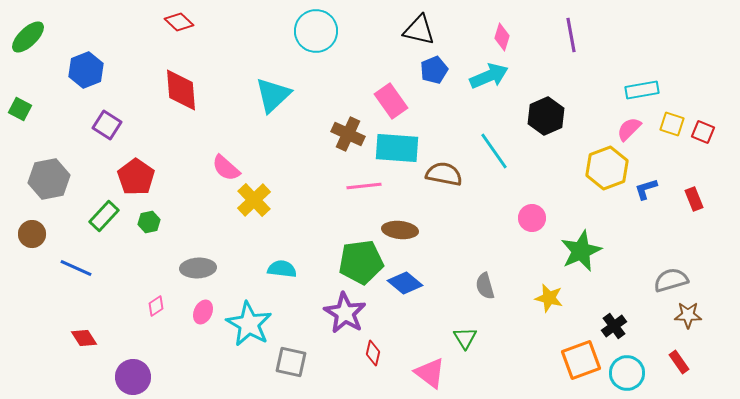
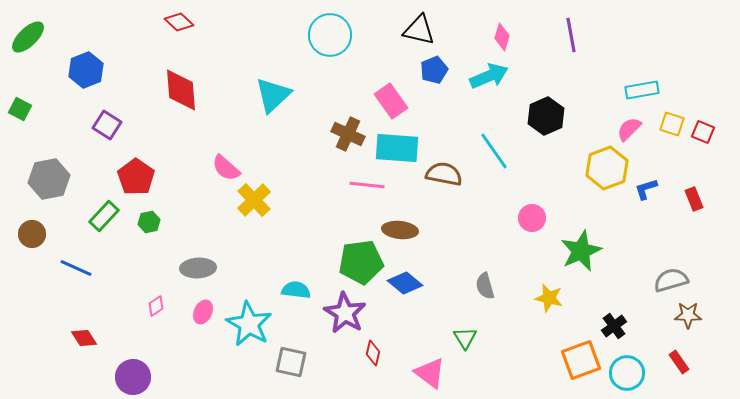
cyan circle at (316, 31): moved 14 px right, 4 px down
pink line at (364, 186): moved 3 px right, 1 px up; rotated 12 degrees clockwise
cyan semicircle at (282, 269): moved 14 px right, 21 px down
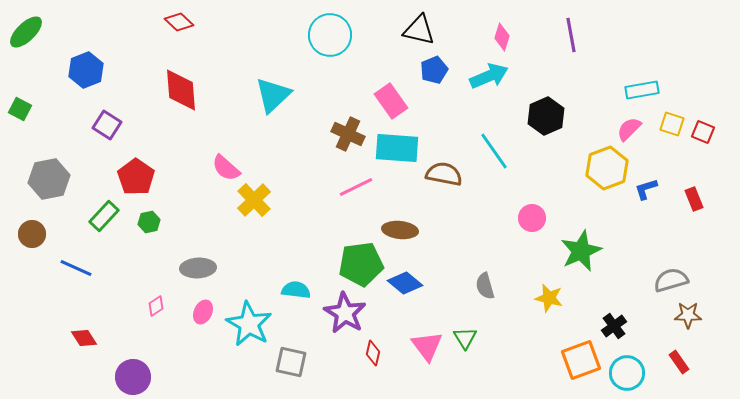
green ellipse at (28, 37): moved 2 px left, 5 px up
pink line at (367, 185): moved 11 px left, 2 px down; rotated 32 degrees counterclockwise
green pentagon at (361, 262): moved 2 px down
pink triangle at (430, 373): moved 3 px left, 27 px up; rotated 16 degrees clockwise
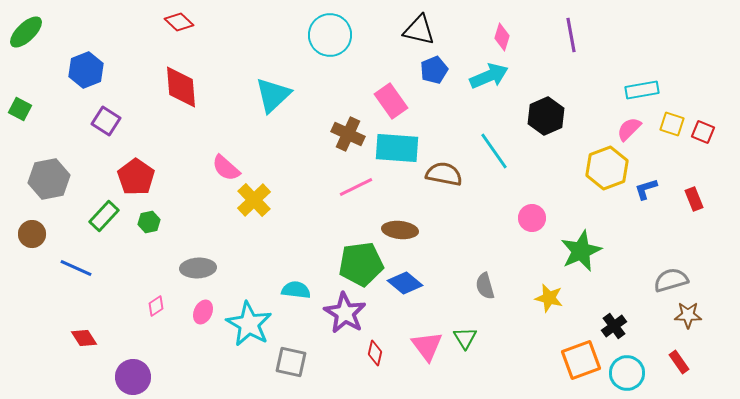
red diamond at (181, 90): moved 3 px up
purple square at (107, 125): moved 1 px left, 4 px up
red diamond at (373, 353): moved 2 px right
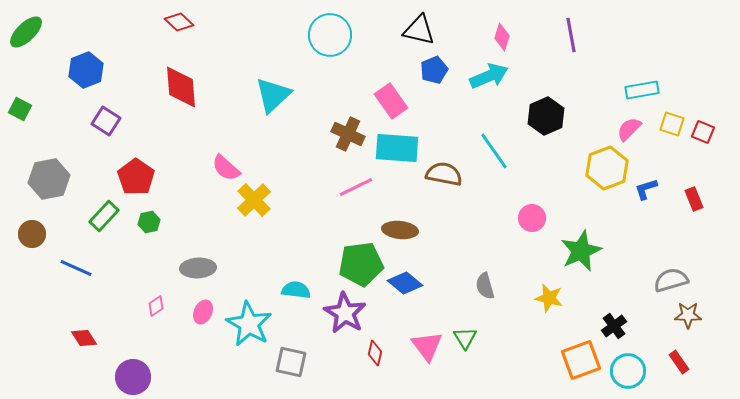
cyan circle at (627, 373): moved 1 px right, 2 px up
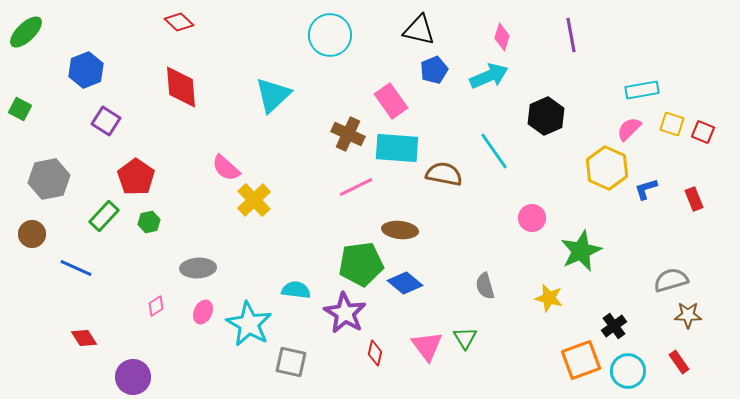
yellow hexagon at (607, 168): rotated 15 degrees counterclockwise
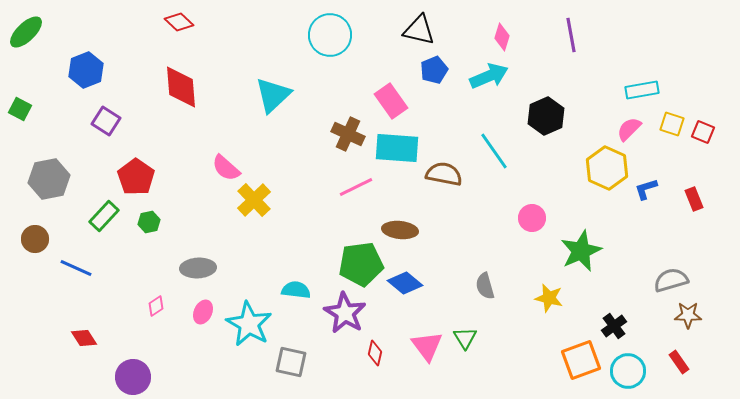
brown circle at (32, 234): moved 3 px right, 5 px down
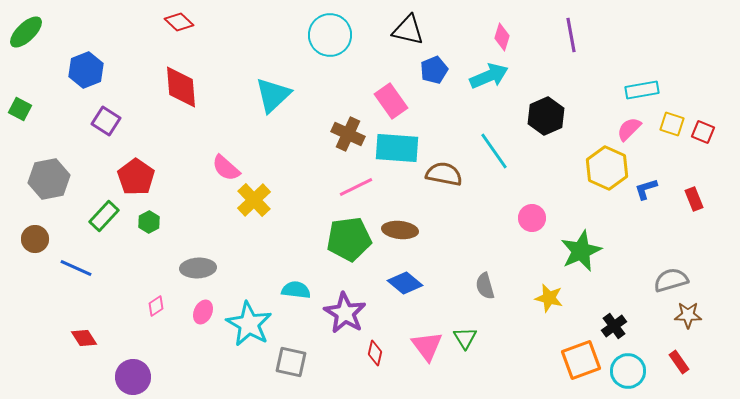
black triangle at (419, 30): moved 11 px left
green hexagon at (149, 222): rotated 15 degrees counterclockwise
green pentagon at (361, 264): moved 12 px left, 25 px up
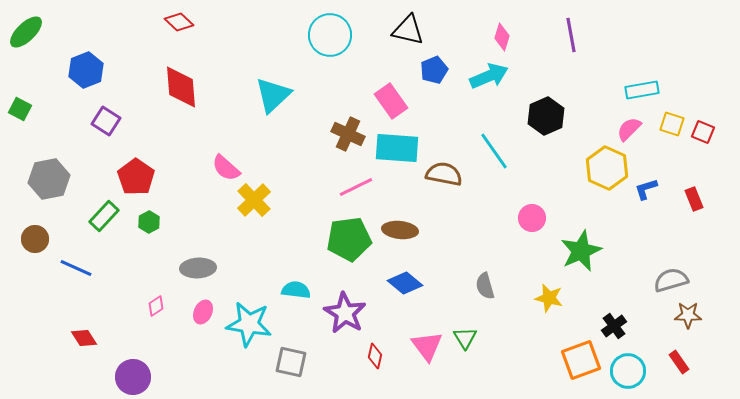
cyan star at (249, 324): rotated 21 degrees counterclockwise
red diamond at (375, 353): moved 3 px down
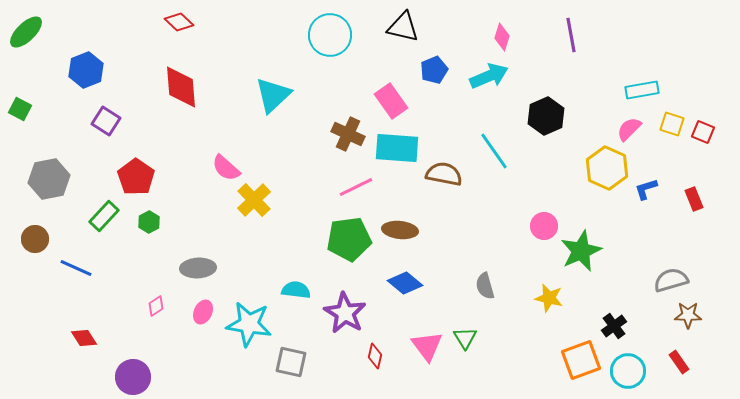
black triangle at (408, 30): moved 5 px left, 3 px up
pink circle at (532, 218): moved 12 px right, 8 px down
